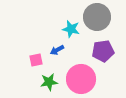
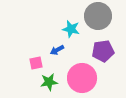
gray circle: moved 1 px right, 1 px up
pink square: moved 3 px down
pink circle: moved 1 px right, 1 px up
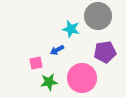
purple pentagon: moved 2 px right, 1 px down
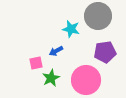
blue arrow: moved 1 px left, 1 px down
pink circle: moved 4 px right, 2 px down
green star: moved 2 px right, 4 px up; rotated 18 degrees counterclockwise
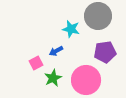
pink square: rotated 16 degrees counterclockwise
green star: moved 2 px right
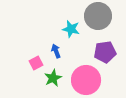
blue arrow: rotated 96 degrees clockwise
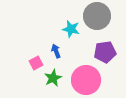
gray circle: moved 1 px left
